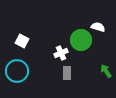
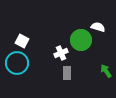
cyan circle: moved 8 px up
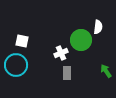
white semicircle: rotated 80 degrees clockwise
white square: rotated 16 degrees counterclockwise
cyan circle: moved 1 px left, 2 px down
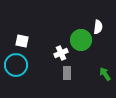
green arrow: moved 1 px left, 3 px down
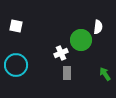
white square: moved 6 px left, 15 px up
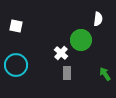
white semicircle: moved 8 px up
white cross: rotated 24 degrees counterclockwise
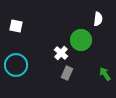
gray rectangle: rotated 24 degrees clockwise
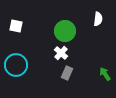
green circle: moved 16 px left, 9 px up
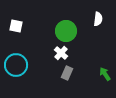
green circle: moved 1 px right
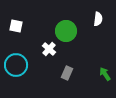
white cross: moved 12 px left, 4 px up
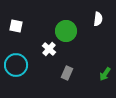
green arrow: rotated 112 degrees counterclockwise
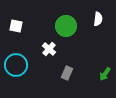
green circle: moved 5 px up
